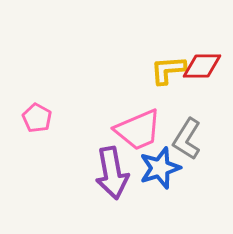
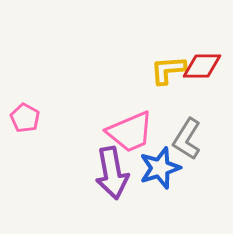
pink pentagon: moved 12 px left
pink trapezoid: moved 8 px left, 2 px down
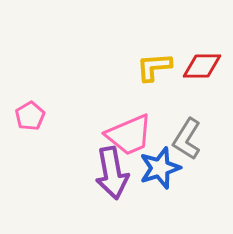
yellow L-shape: moved 14 px left, 3 px up
pink pentagon: moved 5 px right, 2 px up; rotated 12 degrees clockwise
pink trapezoid: moved 1 px left, 3 px down
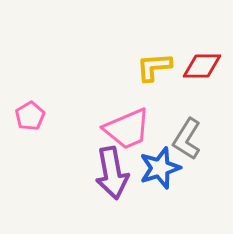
pink trapezoid: moved 2 px left, 6 px up
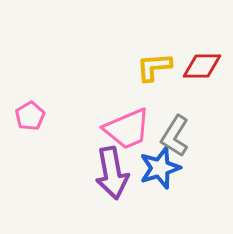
gray L-shape: moved 12 px left, 3 px up
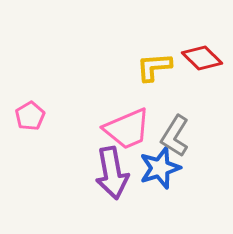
red diamond: moved 8 px up; rotated 45 degrees clockwise
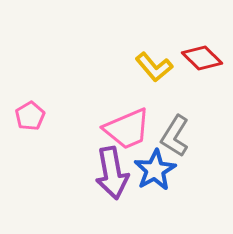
yellow L-shape: rotated 126 degrees counterclockwise
blue star: moved 5 px left, 2 px down; rotated 12 degrees counterclockwise
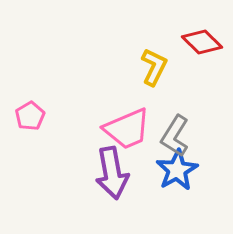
red diamond: moved 16 px up
yellow L-shape: rotated 114 degrees counterclockwise
blue star: moved 22 px right
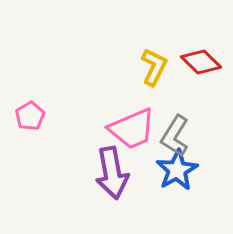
red diamond: moved 1 px left, 20 px down
pink trapezoid: moved 5 px right
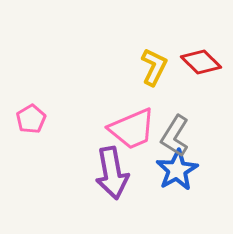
pink pentagon: moved 1 px right, 3 px down
